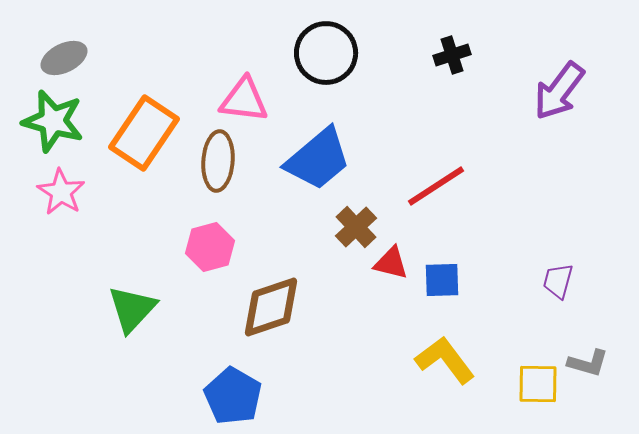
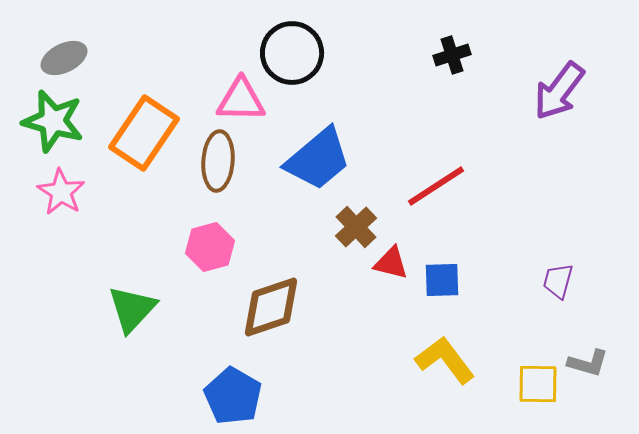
black circle: moved 34 px left
pink triangle: moved 3 px left; rotated 6 degrees counterclockwise
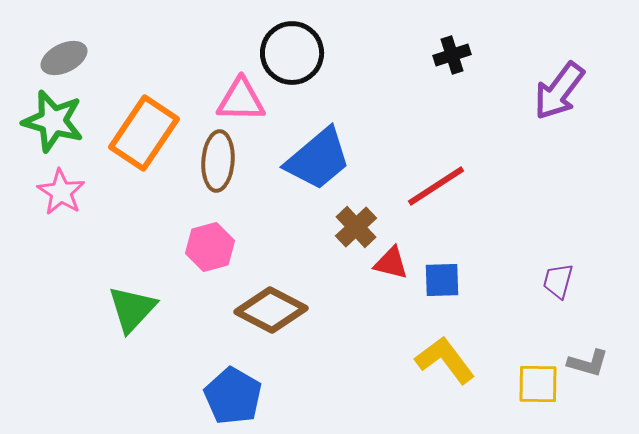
brown diamond: moved 3 px down; rotated 46 degrees clockwise
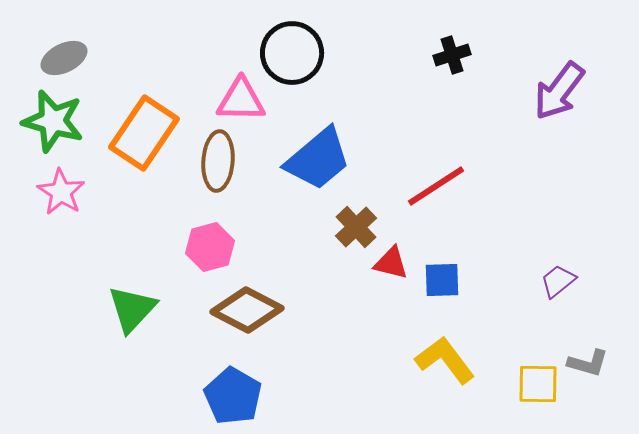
purple trapezoid: rotated 36 degrees clockwise
brown diamond: moved 24 px left
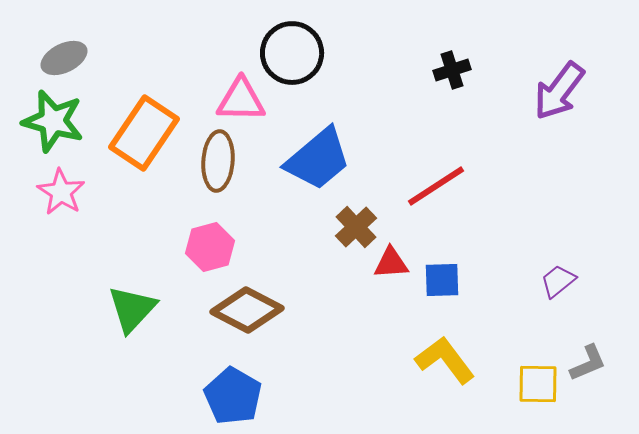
black cross: moved 15 px down
red triangle: rotated 18 degrees counterclockwise
gray L-shape: rotated 39 degrees counterclockwise
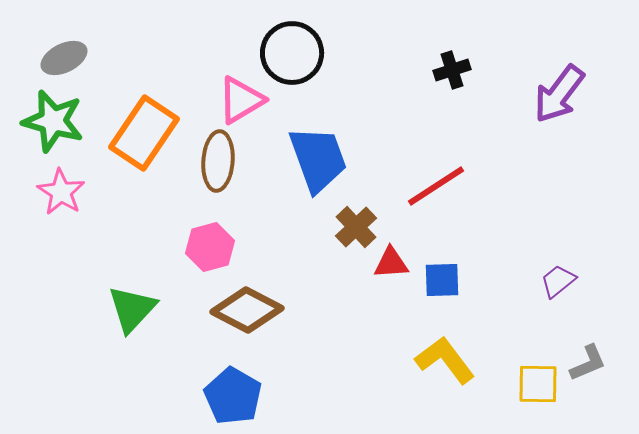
purple arrow: moved 3 px down
pink triangle: rotated 32 degrees counterclockwise
blue trapezoid: rotated 70 degrees counterclockwise
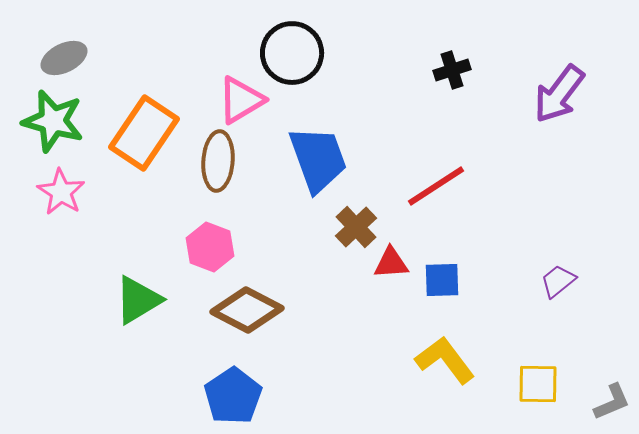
pink hexagon: rotated 24 degrees counterclockwise
green triangle: moved 6 px right, 9 px up; rotated 16 degrees clockwise
gray L-shape: moved 24 px right, 39 px down
blue pentagon: rotated 8 degrees clockwise
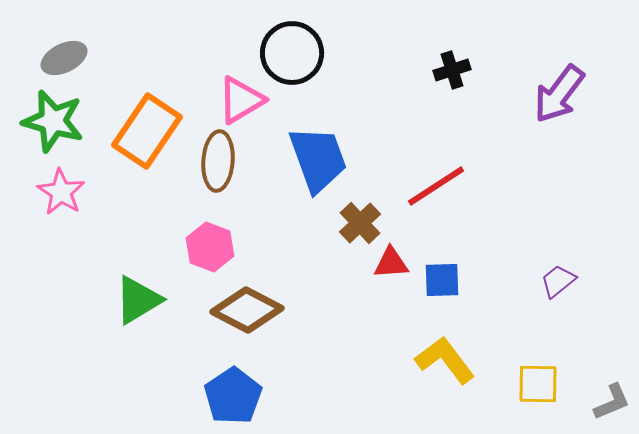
orange rectangle: moved 3 px right, 2 px up
brown cross: moved 4 px right, 4 px up
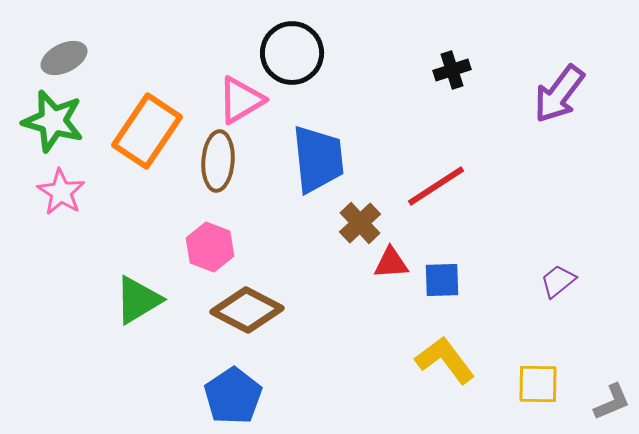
blue trapezoid: rotated 14 degrees clockwise
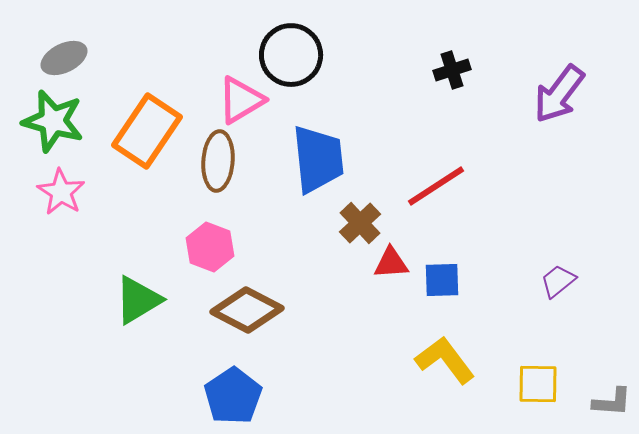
black circle: moved 1 px left, 2 px down
gray L-shape: rotated 27 degrees clockwise
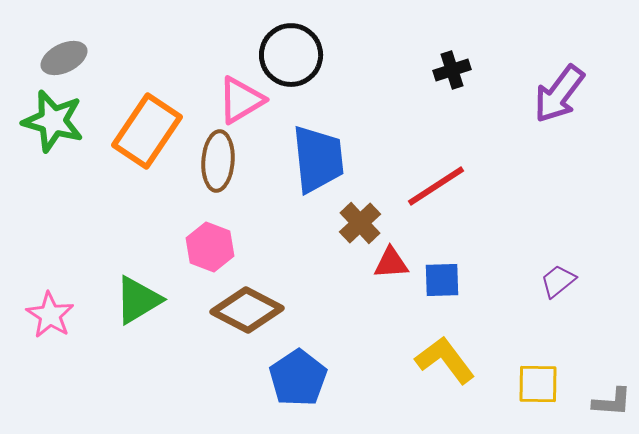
pink star: moved 11 px left, 123 px down
blue pentagon: moved 65 px right, 18 px up
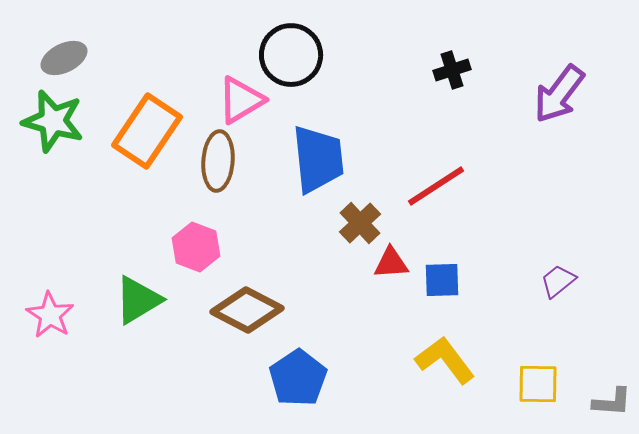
pink hexagon: moved 14 px left
